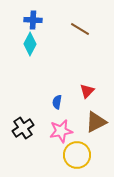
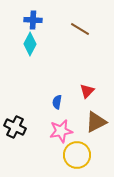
black cross: moved 8 px left, 1 px up; rotated 30 degrees counterclockwise
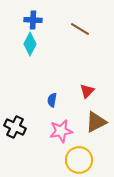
blue semicircle: moved 5 px left, 2 px up
yellow circle: moved 2 px right, 5 px down
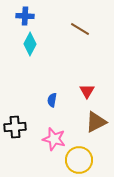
blue cross: moved 8 px left, 4 px up
red triangle: rotated 14 degrees counterclockwise
black cross: rotated 30 degrees counterclockwise
pink star: moved 7 px left, 8 px down; rotated 25 degrees clockwise
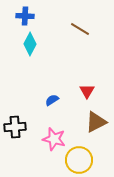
blue semicircle: rotated 48 degrees clockwise
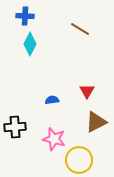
blue semicircle: rotated 24 degrees clockwise
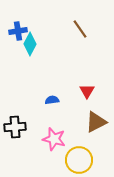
blue cross: moved 7 px left, 15 px down; rotated 12 degrees counterclockwise
brown line: rotated 24 degrees clockwise
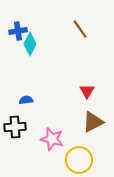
blue semicircle: moved 26 px left
brown triangle: moved 3 px left
pink star: moved 2 px left
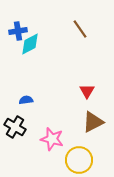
cyan diamond: rotated 35 degrees clockwise
black cross: rotated 35 degrees clockwise
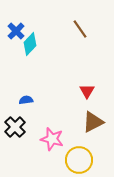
blue cross: moved 2 px left; rotated 36 degrees counterclockwise
cyan diamond: rotated 20 degrees counterclockwise
black cross: rotated 15 degrees clockwise
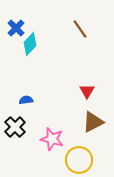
blue cross: moved 3 px up
